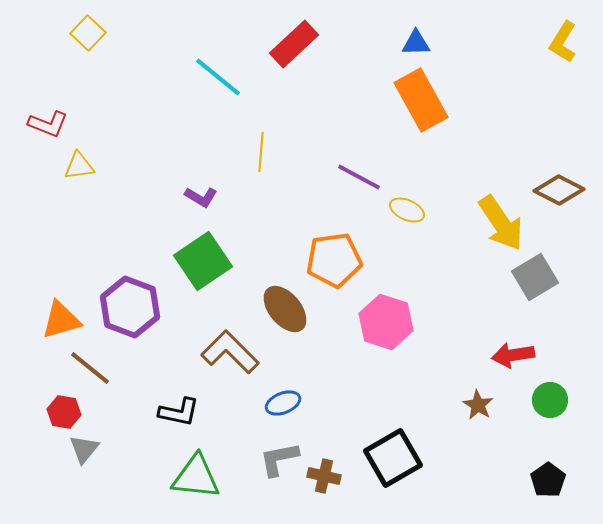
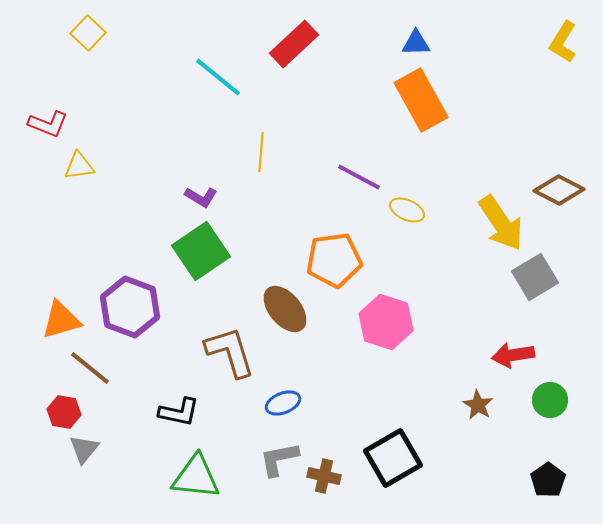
green square: moved 2 px left, 10 px up
brown L-shape: rotated 28 degrees clockwise
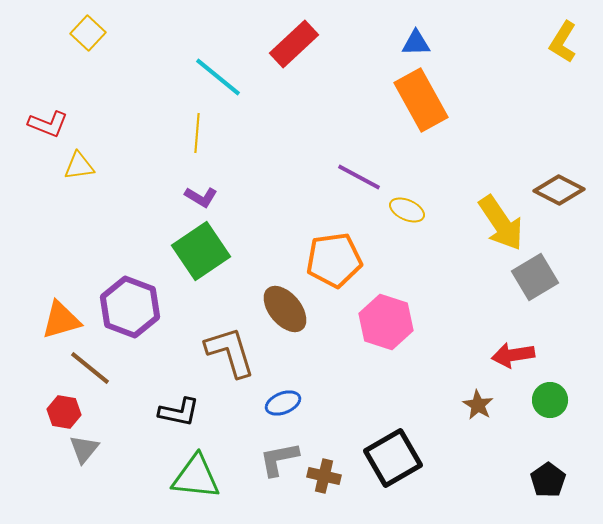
yellow line: moved 64 px left, 19 px up
